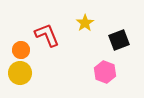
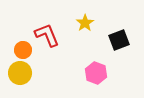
orange circle: moved 2 px right
pink hexagon: moved 9 px left, 1 px down
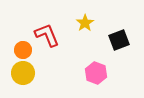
yellow circle: moved 3 px right
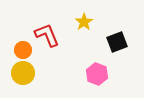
yellow star: moved 1 px left, 1 px up
black square: moved 2 px left, 2 px down
pink hexagon: moved 1 px right, 1 px down
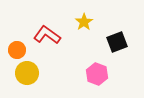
red L-shape: rotated 32 degrees counterclockwise
orange circle: moved 6 px left
yellow circle: moved 4 px right
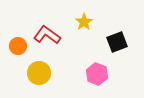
orange circle: moved 1 px right, 4 px up
yellow circle: moved 12 px right
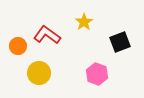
black square: moved 3 px right
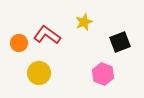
yellow star: rotated 12 degrees clockwise
orange circle: moved 1 px right, 3 px up
pink hexagon: moved 6 px right
